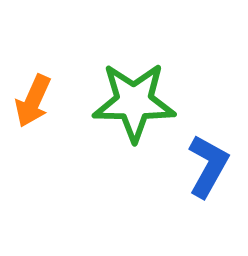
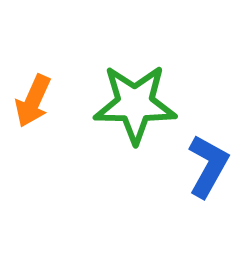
green star: moved 1 px right, 2 px down
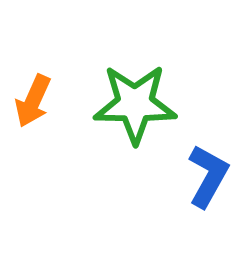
blue L-shape: moved 10 px down
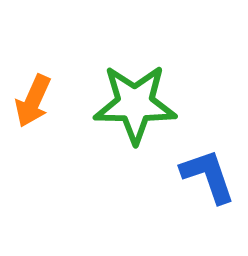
blue L-shape: rotated 48 degrees counterclockwise
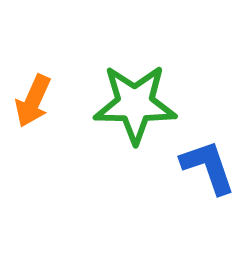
blue L-shape: moved 9 px up
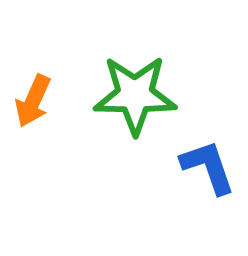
green star: moved 9 px up
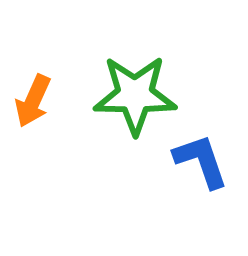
blue L-shape: moved 7 px left, 6 px up
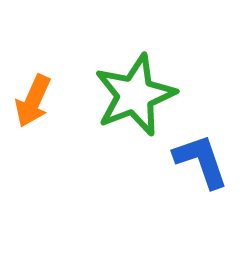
green star: rotated 22 degrees counterclockwise
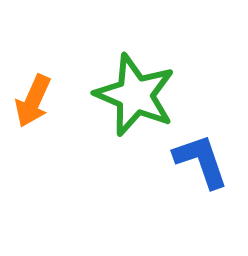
green star: rotated 28 degrees counterclockwise
